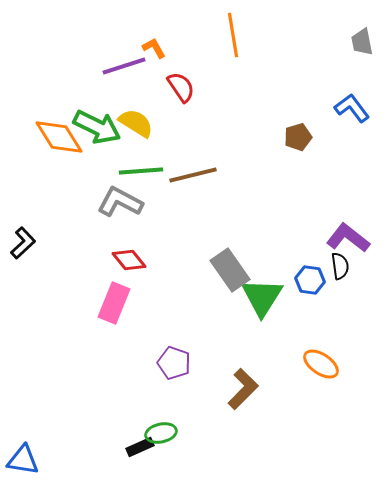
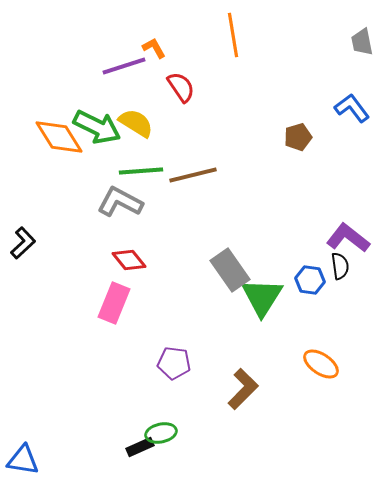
purple pentagon: rotated 12 degrees counterclockwise
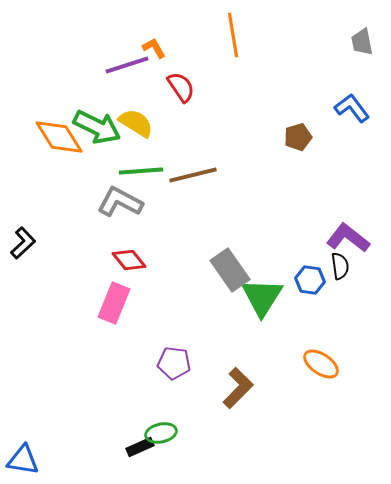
purple line: moved 3 px right, 1 px up
brown L-shape: moved 5 px left, 1 px up
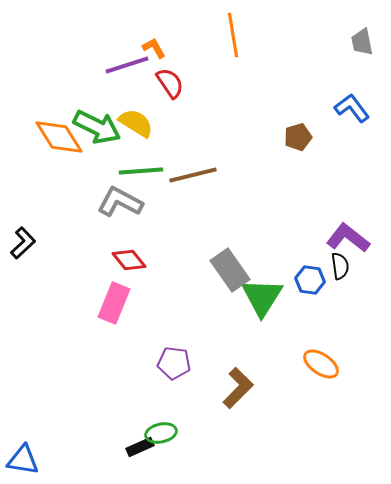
red semicircle: moved 11 px left, 4 px up
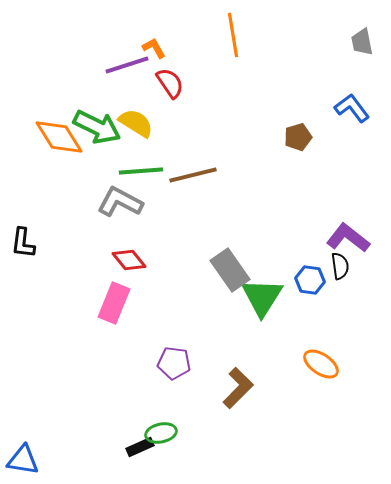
black L-shape: rotated 140 degrees clockwise
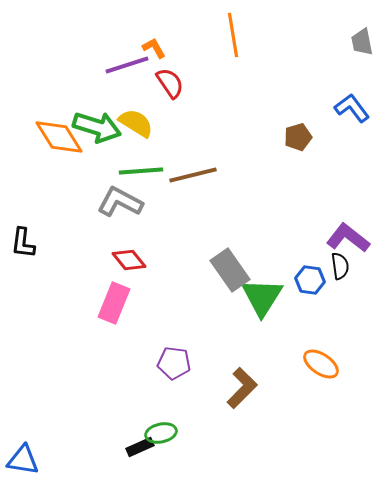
green arrow: rotated 9 degrees counterclockwise
brown L-shape: moved 4 px right
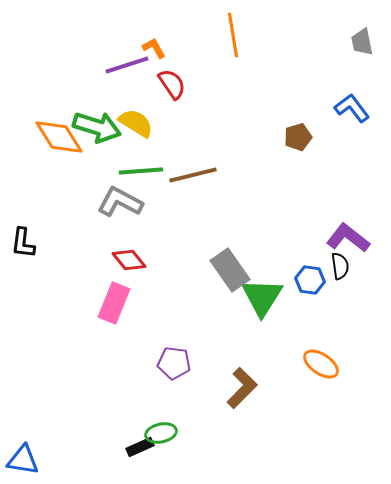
red semicircle: moved 2 px right, 1 px down
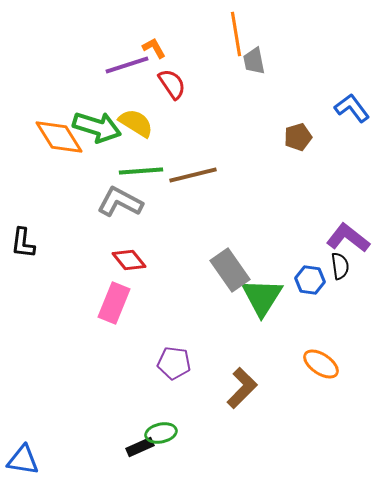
orange line: moved 3 px right, 1 px up
gray trapezoid: moved 108 px left, 19 px down
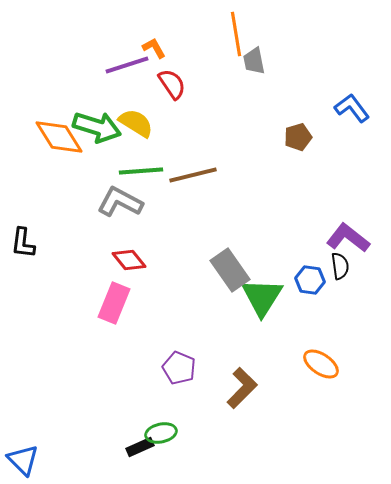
purple pentagon: moved 5 px right, 5 px down; rotated 16 degrees clockwise
blue triangle: rotated 36 degrees clockwise
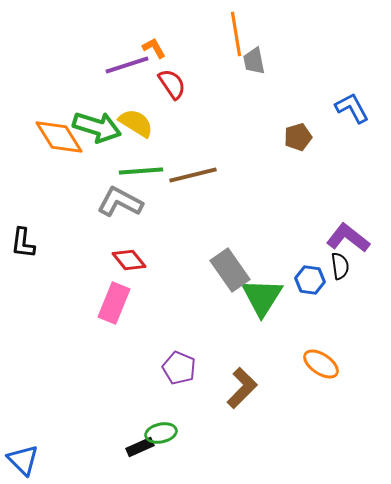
blue L-shape: rotated 9 degrees clockwise
